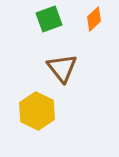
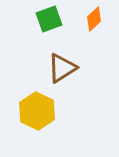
brown triangle: rotated 36 degrees clockwise
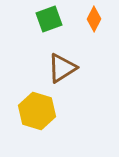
orange diamond: rotated 20 degrees counterclockwise
yellow hexagon: rotated 9 degrees counterclockwise
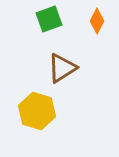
orange diamond: moved 3 px right, 2 px down
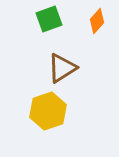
orange diamond: rotated 15 degrees clockwise
yellow hexagon: moved 11 px right; rotated 24 degrees clockwise
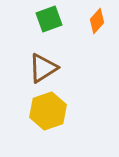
brown triangle: moved 19 px left
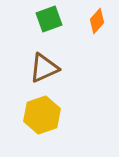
brown triangle: moved 1 px right; rotated 8 degrees clockwise
yellow hexagon: moved 6 px left, 4 px down
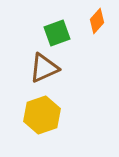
green square: moved 8 px right, 14 px down
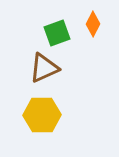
orange diamond: moved 4 px left, 3 px down; rotated 15 degrees counterclockwise
yellow hexagon: rotated 18 degrees clockwise
